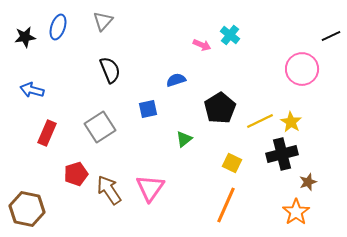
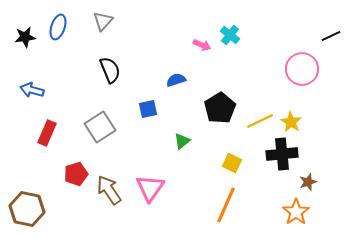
green triangle: moved 2 px left, 2 px down
black cross: rotated 8 degrees clockwise
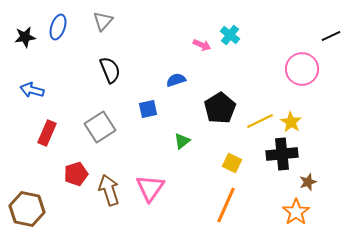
brown arrow: rotated 16 degrees clockwise
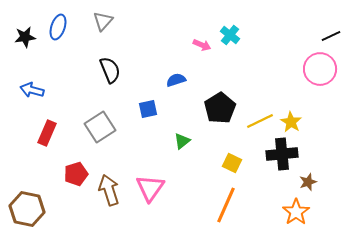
pink circle: moved 18 px right
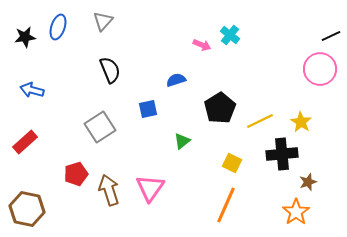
yellow star: moved 10 px right
red rectangle: moved 22 px left, 9 px down; rotated 25 degrees clockwise
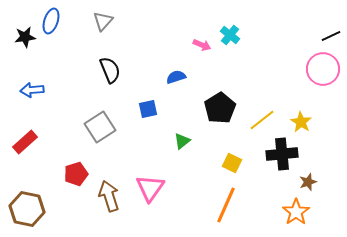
blue ellipse: moved 7 px left, 6 px up
pink circle: moved 3 px right
blue semicircle: moved 3 px up
blue arrow: rotated 20 degrees counterclockwise
yellow line: moved 2 px right, 1 px up; rotated 12 degrees counterclockwise
brown arrow: moved 6 px down
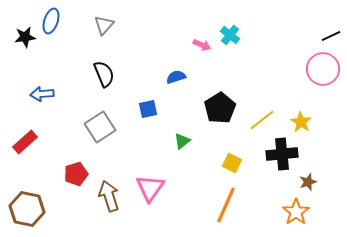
gray triangle: moved 1 px right, 4 px down
black semicircle: moved 6 px left, 4 px down
blue arrow: moved 10 px right, 4 px down
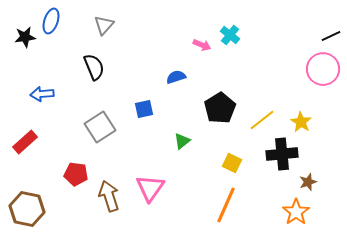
black semicircle: moved 10 px left, 7 px up
blue square: moved 4 px left
red pentagon: rotated 25 degrees clockwise
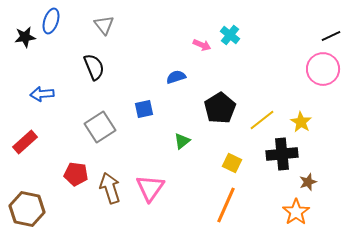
gray triangle: rotated 20 degrees counterclockwise
brown arrow: moved 1 px right, 8 px up
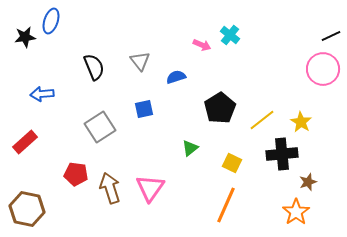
gray triangle: moved 36 px right, 36 px down
green triangle: moved 8 px right, 7 px down
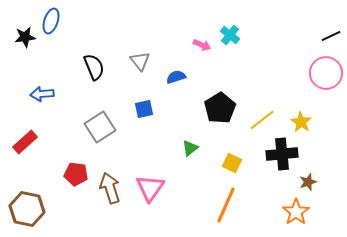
pink circle: moved 3 px right, 4 px down
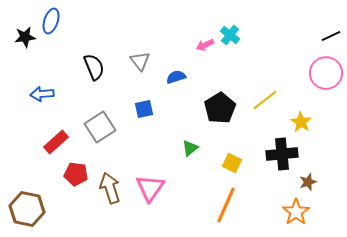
pink arrow: moved 3 px right; rotated 132 degrees clockwise
yellow line: moved 3 px right, 20 px up
red rectangle: moved 31 px right
